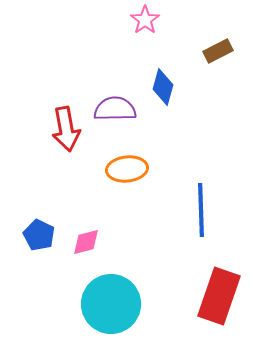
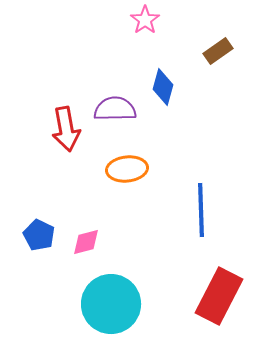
brown rectangle: rotated 8 degrees counterclockwise
red rectangle: rotated 8 degrees clockwise
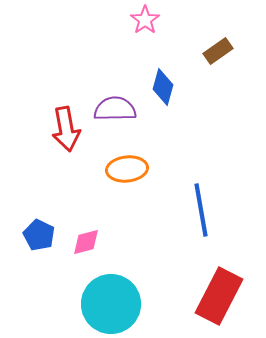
blue line: rotated 8 degrees counterclockwise
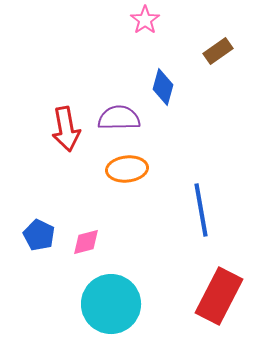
purple semicircle: moved 4 px right, 9 px down
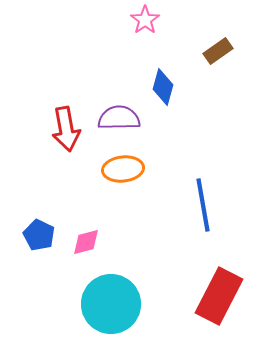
orange ellipse: moved 4 px left
blue line: moved 2 px right, 5 px up
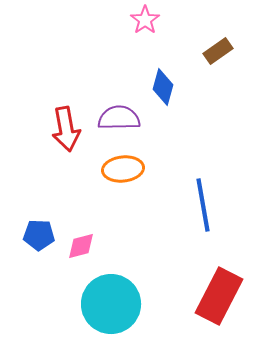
blue pentagon: rotated 24 degrees counterclockwise
pink diamond: moved 5 px left, 4 px down
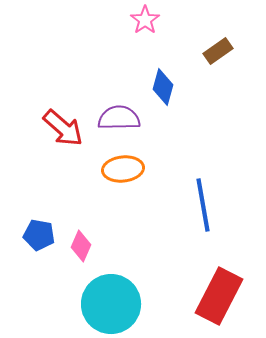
red arrow: moved 3 px left, 1 px up; rotated 39 degrees counterclockwise
blue pentagon: rotated 8 degrees clockwise
pink diamond: rotated 52 degrees counterclockwise
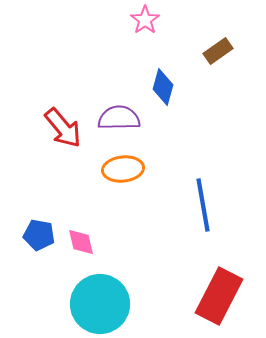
red arrow: rotated 9 degrees clockwise
pink diamond: moved 4 px up; rotated 36 degrees counterclockwise
cyan circle: moved 11 px left
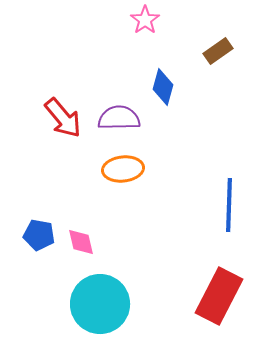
red arrow: moved 10 px up
blue line: moved 26 px right; rotated 12 degrees clockwise
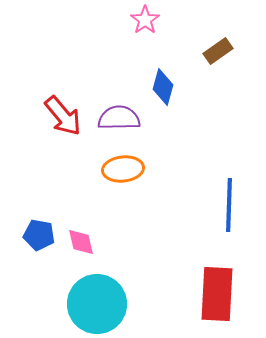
red arrow: moved 2 px up
red rectangle: moved 2 px left, 2 px up; rotated 24 degrees counterclockwise
cyan circle: moved 3 px left
